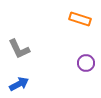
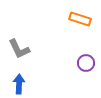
blue arrow: rotated 60 degrees counterclockwise
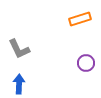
orange rectangle: rotated 35 degrees counterclockwise
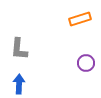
gray L-shape: rotated 30 degrees clockwise
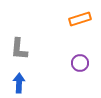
purple circle: moved 6 px left
blue arrow: moved 1 px up
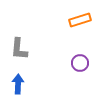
orange rectangle: moved 1 px down
blue arrow: moved 1 px left, 1 px down
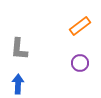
orange rectangle: moved 6 px down; rotated 20 degrees counterclockwise
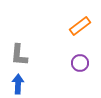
gray L-shape: moved 6 px down
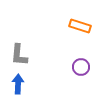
orange rectangle: rotated 55 degrees clockwise
purple circle: moved 1 px right, 4 px down
